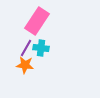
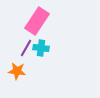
orange star: moved 8 px left, 6 px down
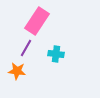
cyan cross: moved 15 px right, 6 px down
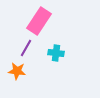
pink rectangle: moved 2 px right
cyan cross: moved 1 px up
